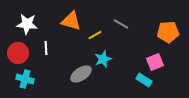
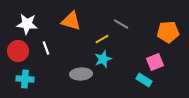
yellow line: moved 7 px right, 4 px down
white line: rotated 16 degrees counterclockwise
red circle: moved 2 px up
gray ellipse: rotated 30 degrees clockwise
cyan cross: rotated 12 degrees counterclockwise
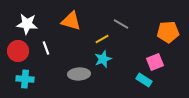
gray ellipse: moved 2 px left
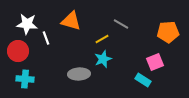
white line: moved 10 px up
cyan rectangle: moved 1 px left
